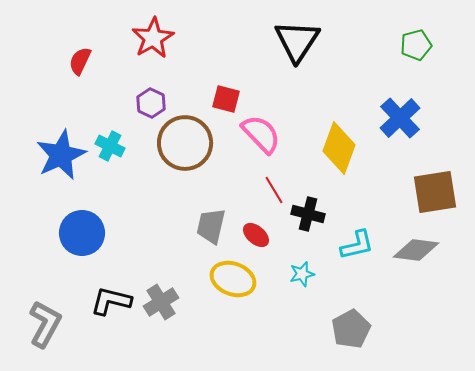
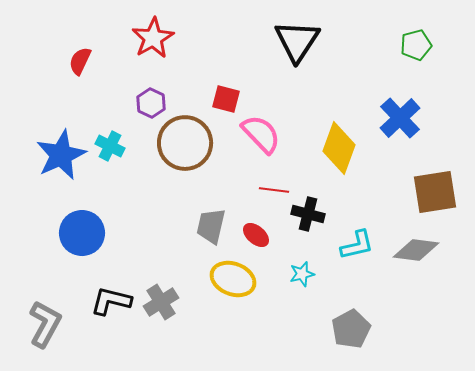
red line: rotated 52 degrees counterclockwise
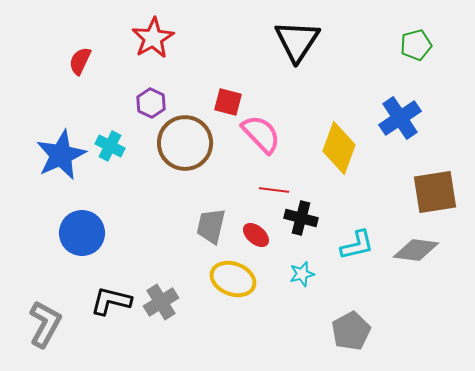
red square: moved 2 px right, 3 px down
blue cross: rotated 9 degrees clockwise
black cross: moved 7 px left, 4 px down
gray pentagon: moved 2 px down
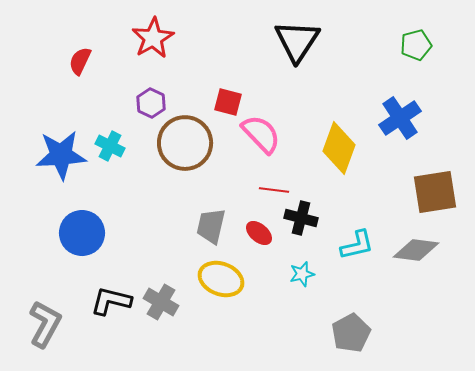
blue star: rotated 21 degrees clockwise
red ellipse: moved 3 px right, 2 px up
yellow ellipse: moved 12 px left
gray cross: rotated 28 degrees counterclockwise
gray pentagon: moved 2 px down
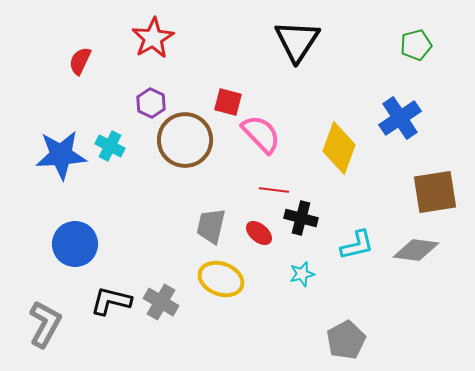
brown circle: moved 3 px up
blue circle: moved 7 px left, 11 px down
gray pentagon: moved 5 px left, 7 px down
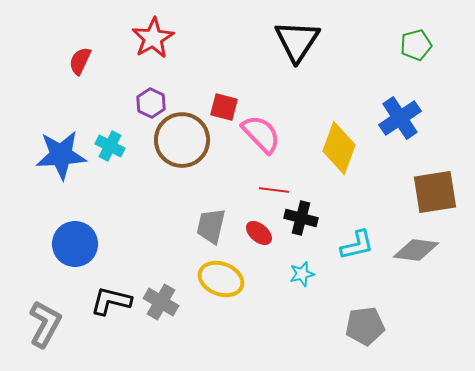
red square: moved 4 px left, 5 px down
brown circle: moved 3 px left
gray pentagon: moved 19 px right, 14 px up; rotated 21 degrees clockwise
